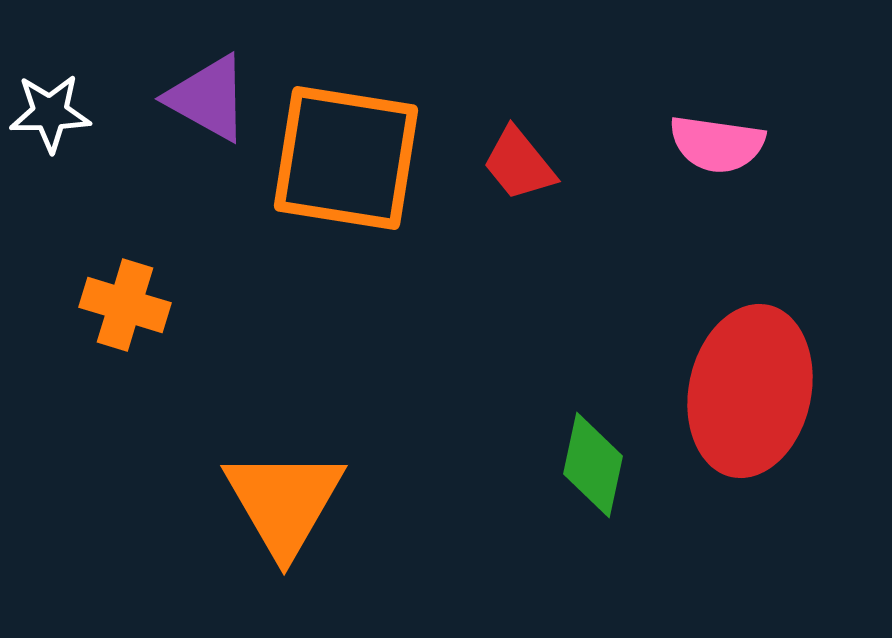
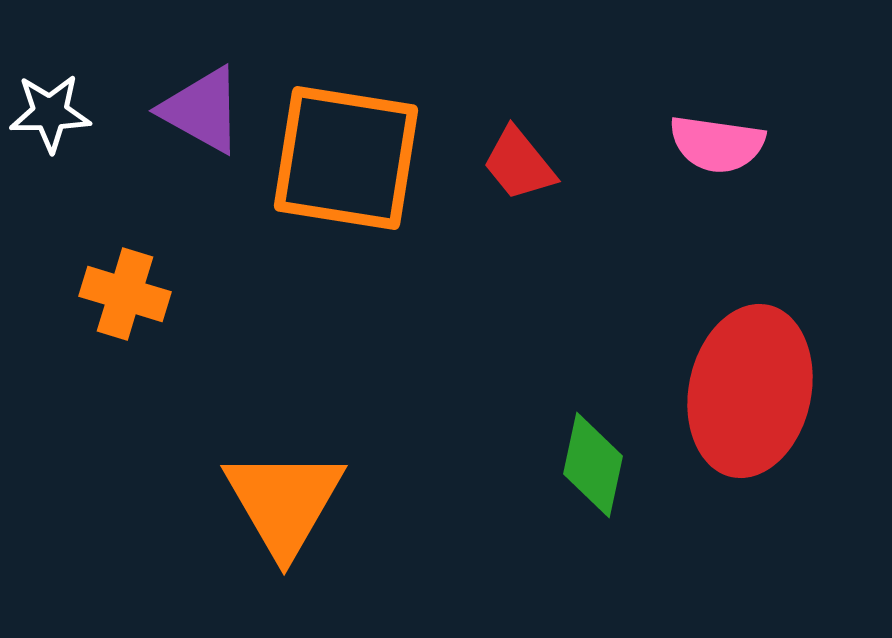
purple triangle: moved 6 px left, 12 px down
orange cross: moved 11 px up
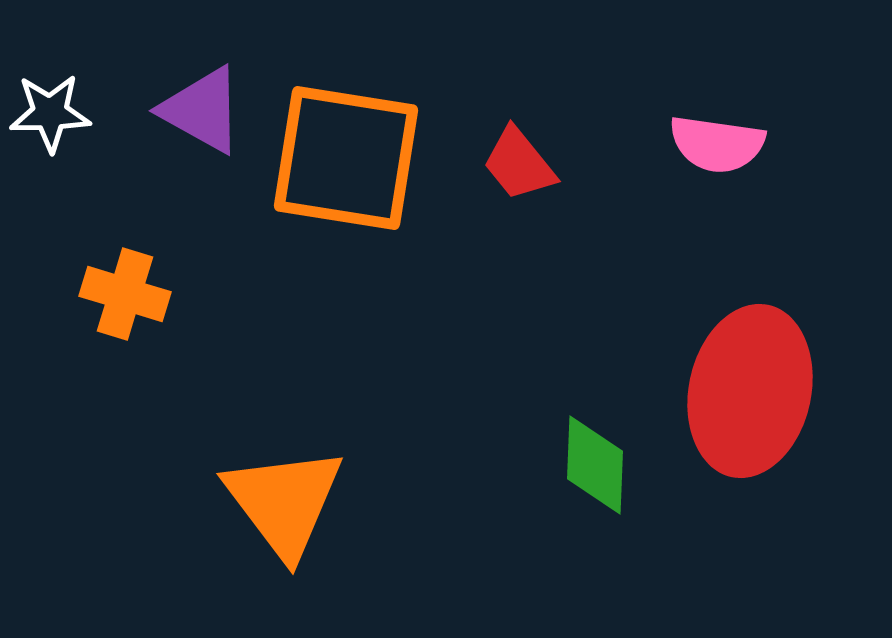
green diamond: moved 2 px right; rotated 10 degrees counterclockwise
orange triangle: rotated 7 degrees counterclockwise
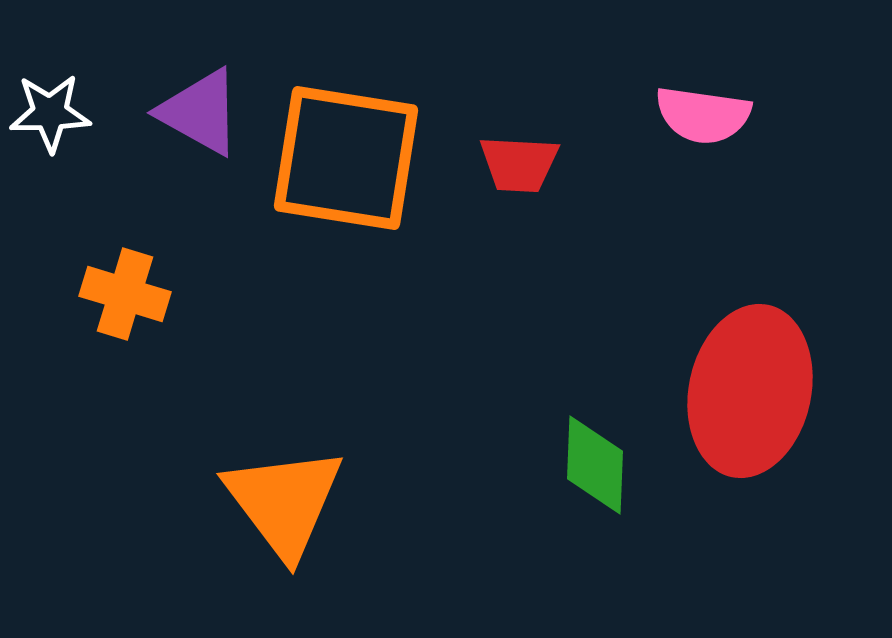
purple triangle: moved 2 px left, 2 px down
pink semicircle: moved 14 px left, 29 px up
red trapezoid: rotated 48 degrees counterclockwise
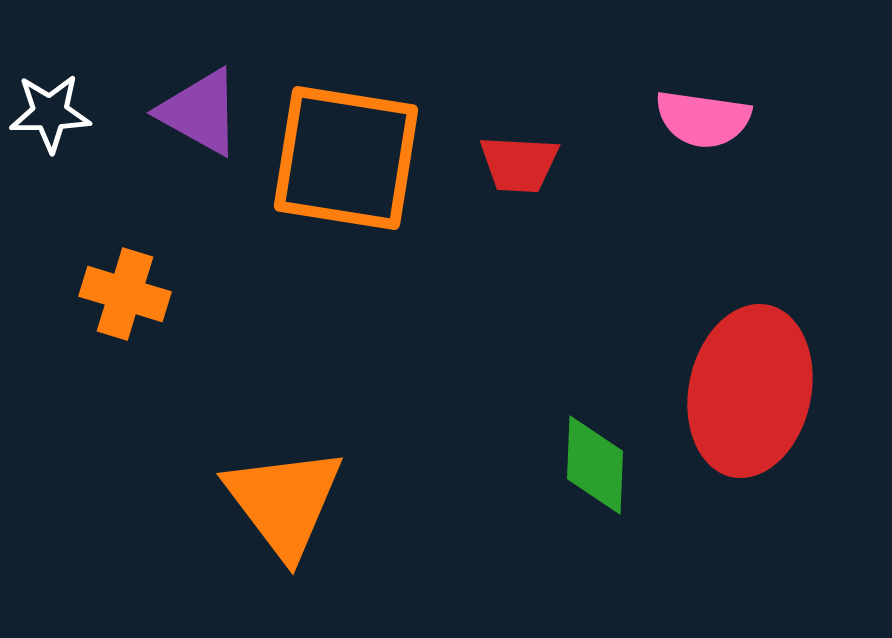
pink semicircle: moved 4 px down
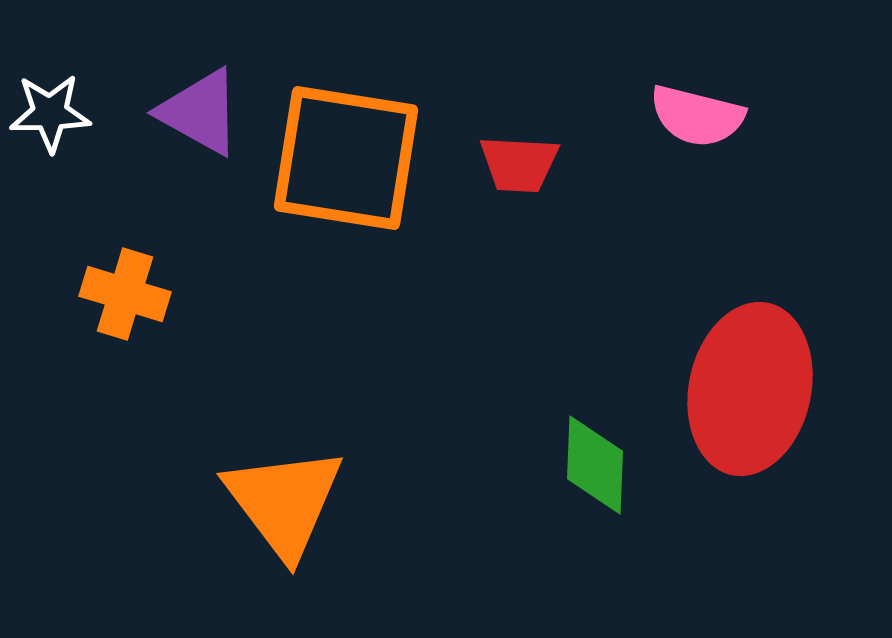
pink semicircle: moved 6 px left, 3 px up; rotated 6 degrees clockwise
red ellipse: moved 2 px up
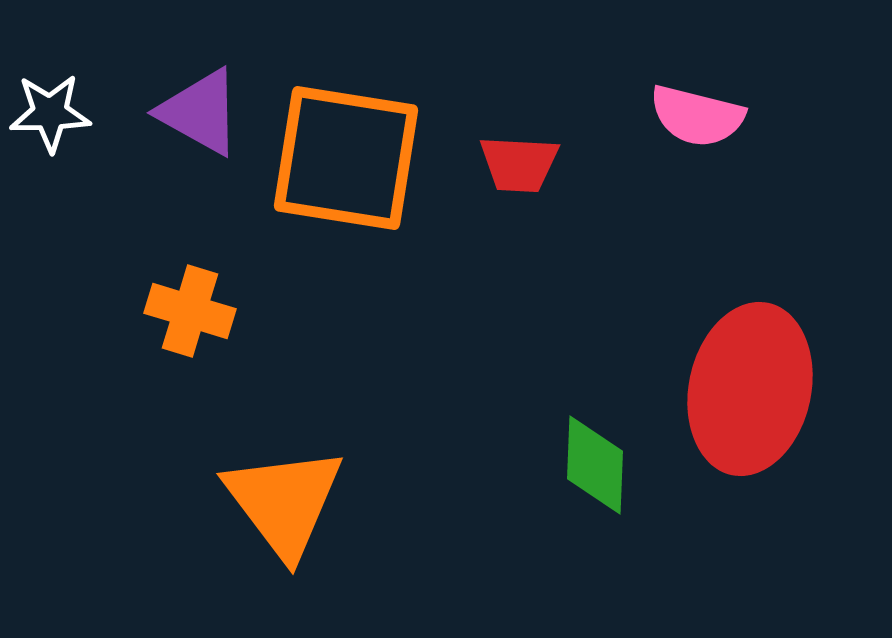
orange cross: moved 65 px right, 17 px down
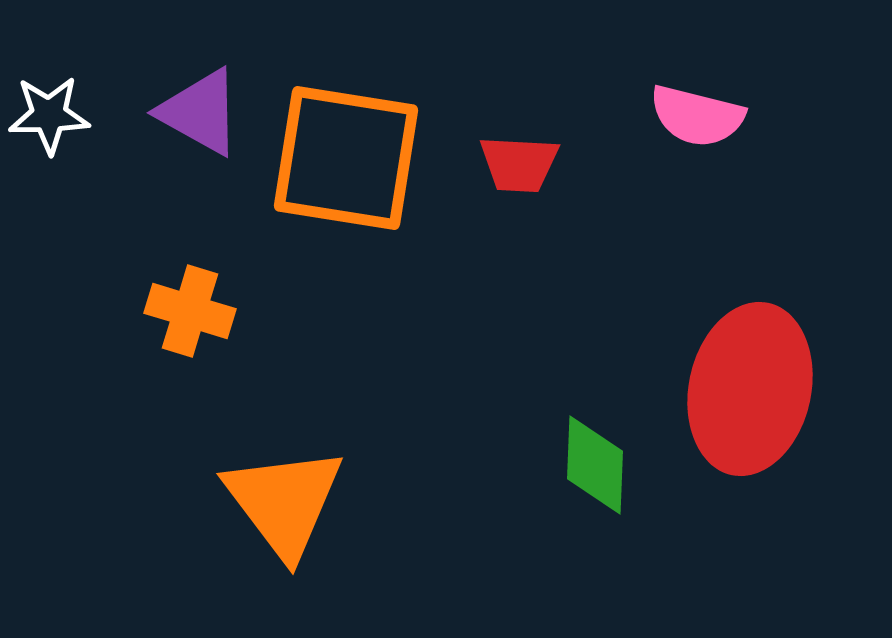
white star: moved 1 px left, 2 px down
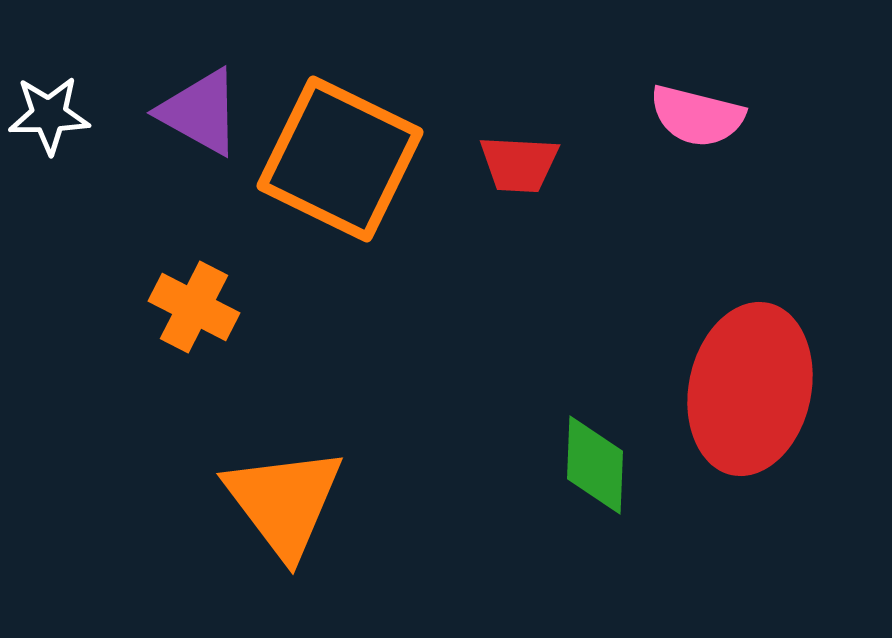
orange square: moved 6 px left, 1 px down; rotated 17 degrees clockwise
orange cross: moved 4 px right, 4 px up; rotated 10 degrees clockwise
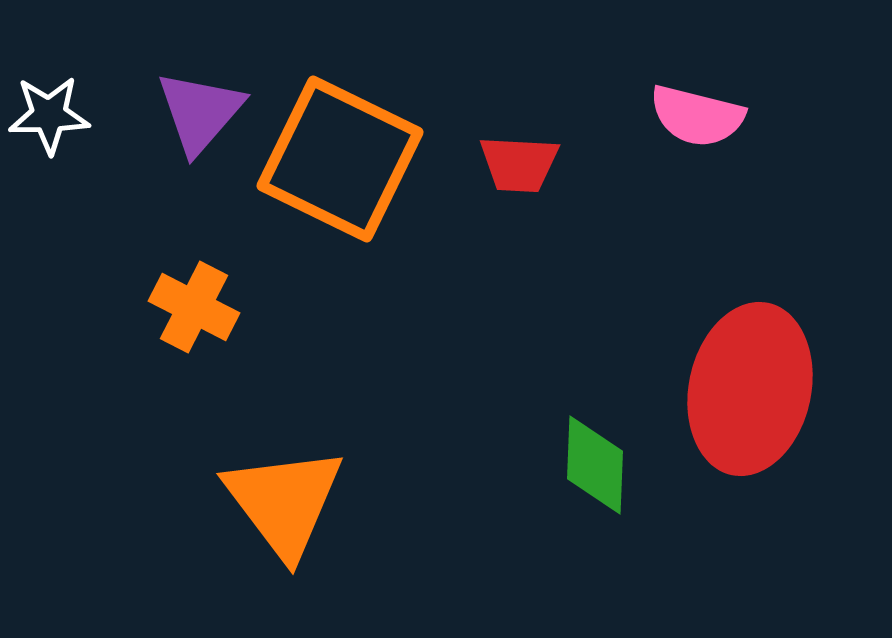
purple triangle: rotated 42 degrees clockwise
